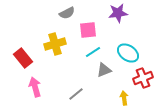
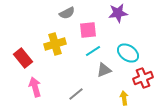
cyan line: moved 1 px up
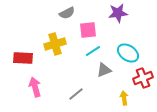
red rectangle: rotated 48 degrees counterclockwise
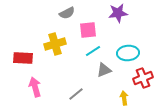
cyan ellipse: rotated 40 degrees counterclockwise
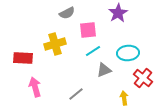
purple star: rotated 24 degrees counterclockwise
red cross: rotated 30 degrees counterclockwise
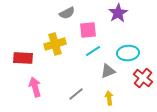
gray triangle: moved 4 px right, 1 px down
yellow arrow: moved 15 px left
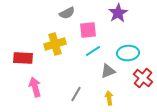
gray line: rotated 21 degrees counterclockwise
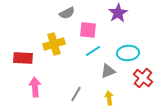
pink square: rotated 12 degrees clockwise
yellow cross: moved 1 px left
pink arrow: rotated 12 degrees clockwise
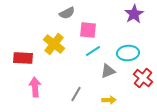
purple star: moved 16 px right, 1 px down
yellow cross: rotated 35 degrees counterclockwise
yellow arrow: moved 2 px down; rotated 96 degrees clockwise
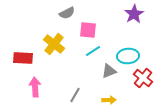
cyan ellipse: moved 3 px down
gray triangle: moved 1 px right
gray line: moved 1 px left, 1 px down
